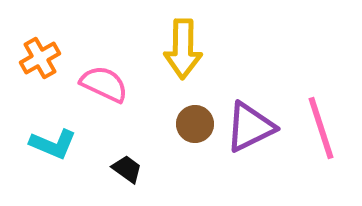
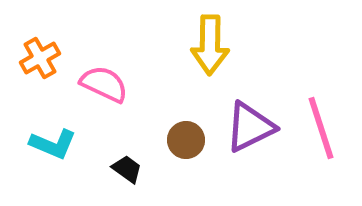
yellow arrow: moved 27 px right, 4 px up
brown circle: moved 9 px left, 16 px down
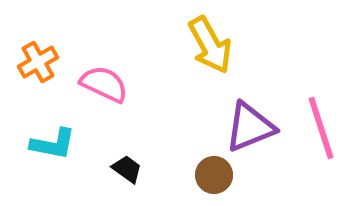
yellow arrow: rotated 30 degrees counterclockwise
orange cross: moved 2 px left, 4 px down
purple triangle: rotated 4 degrees clockwise
brown circle: moved 28 px right, 35 px down
cyan L-shape: rotated 12 degrees counterclockwise
